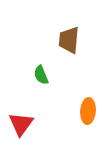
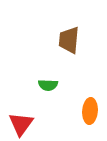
green semicircle: moved 7 px right, 10 px down; rotated 66 degrees counterclockwise
orange ellipse: moved 2 px right
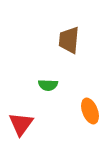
orange ellipse: rotated 25 degrees counterclockwise
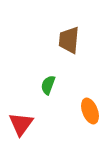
green semicircle: rotated 108 degrees clockwise
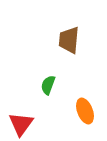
orange ellipse: moved 5 px left
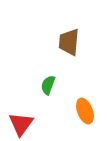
brown trapezoid: moved 2 px down
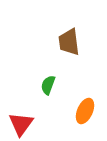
brown trapezoid: rotated 12 degrees counterclockwise
orange ellipse: rotated 45 degrees clockwise
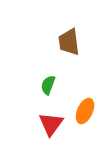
red triangle: moved 30 px right
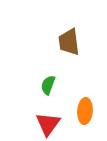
orange ellipse: rotated 20 degrees counterclockwise
red triangle: moved 3 px left
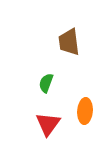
green semicircle: moved 2 px left, 2 px up
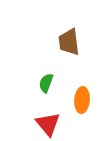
orange ellipse: moved 3 px left, 11 px up
red triangle: rotated 16 degrees counterclockwise
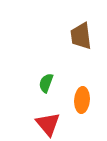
brown trapezoid: moved 12 px right, 6 px up
